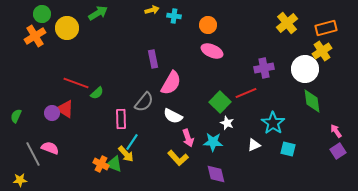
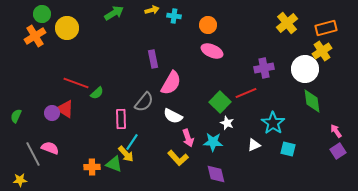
green arrow at (98, 13): moved 16 px right
orange cross at (101, 164): moved 9 px left, 3 px down; rotated 28 degrees counterclockwise
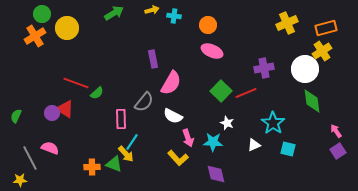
yellow cross at (287, 23): rotated 15 degrees clockwise
green square at (220, 102): moved 1 px right, 11 px up
gray line at (33, 154): moved 3 px left, 4 px down
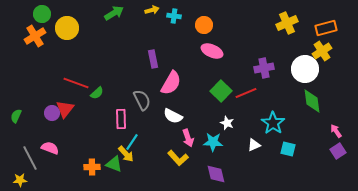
orange circle at (208, 25): moved 4 px left
gray semicircle at (144, 102): moved 2 px left, 2 px up; rotated 65 degrees counterclockwise
red triangle at (65, 109): rotated 36 degrees clockwise
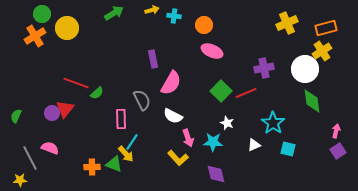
pink arrow at (336, 131): rotated 48 degrees clockwise
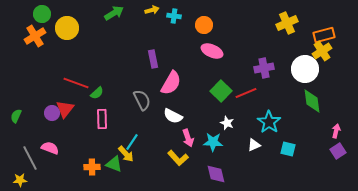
orange rectangle at (326, 28): moved 2 px left, 7 px down
pink rectangle at (121, 119): moved 19 px left
cyan star at (273, 123): moved 4 px left, 1 px up
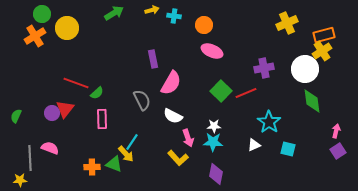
white star at (227, 123): moved 13 px left, 3 px down; rotated 24 degrees counterclockwise
gray line at (30, 158): rotated 25 degrees clockwise
purple diamond at (216, 174): rotated 25 degrees clockwise
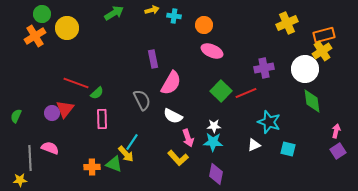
cyan star at (269, 122): rotated 15 degrees counterclockwise
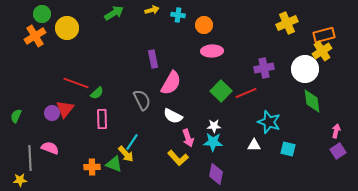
cyan cross at (174, 16): moved 4 px right, 1 px up
pink ellipse at (212, 51): rotated 25 degrees counterclockwise
white triangle at (254, 145): rotated 24 degrees clockwise
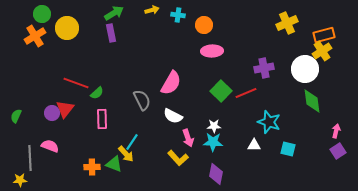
purple rectangle at (153, 59): moved 42 px left, 26 px up
pink semicircle at (50, 148): moved 2 px up
